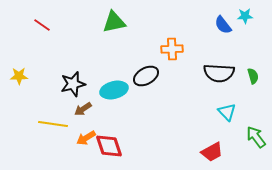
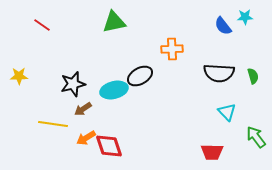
cyan star: moved 1 px down
blue semicircle: moved 1 px down
black ellipse: moved 6 px left
red trapezoid: rotated 30 degrees clockwise
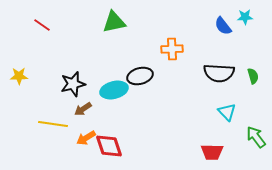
black ellipse: rotated 15 degrees clockwise
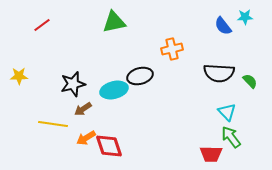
red line: rotated 72 degrees counterclockwise
orange cross: rotated 10 degrees counterclockwise
green semicircle: moved 3 px left, 5 px down; rotated 28 degrees counterclockwise
green arrow: moved 25 px left
red trapezoid: moved 1 px left, 2 px down
